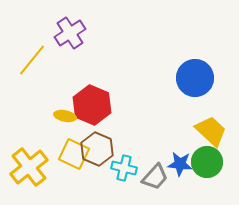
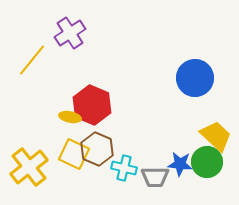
yellow ellipse: moved 5 px right, 1 px down
yellow trapezoid: moved 5 px right, 5 px down
gray trapezoid: rotated 48 degrees clockwise
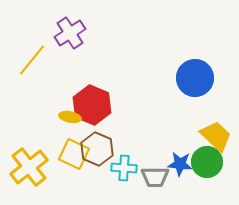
cyan cross: rotated 10 degrees counterclockwise
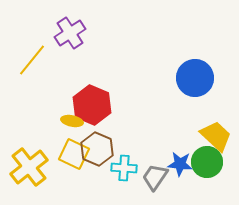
yellow ellipse: moved 2 px right, 4 px down
gray trapezoid: rotated 124 degrees clockwise
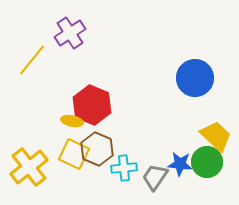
cyan cross: rotated 10 degrees counterclockwise
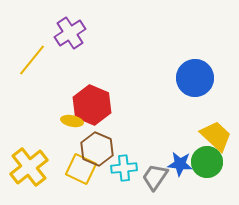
yellow square: moved 7 px right, 15 px down
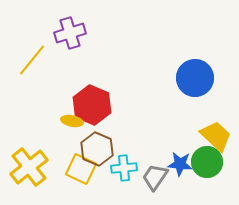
purple cross: rotated 16 degrees clockwise
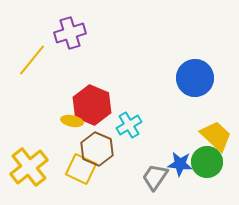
cyan cross: moved 5 px right, 43 px up; rotated 25 degrees counterclockwise
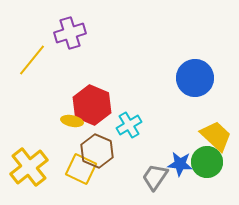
brown hexagon: moved 2 px down
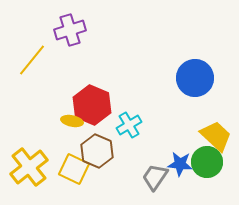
purple cross: moved 3 px up
yellow square: moved 7 px left
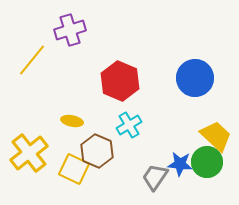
red hexagon: moved 28 px right, 24 px up
yellow cross: moved 14 px up
